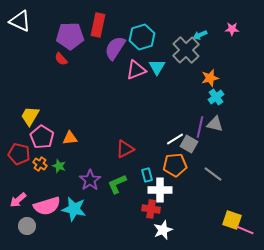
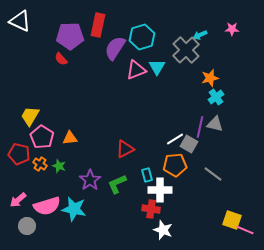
white star: rotated 30 degrees counterclockwise
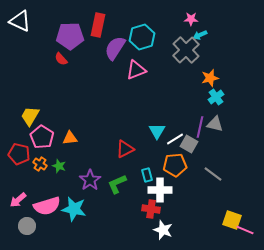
pink star: moved 41 px left, 10 px up
cyan triangle: moved 64 px down
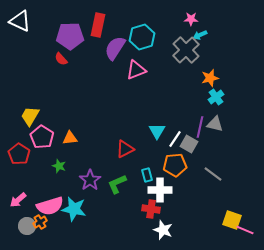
white line: rotated 24 degrees counterclockwise
red pentagon: rotated 20 degrees clockwise
orange cross: moved 58 px down; rotated 24 degrees clockwise
pink semicircle: moved 3 px right
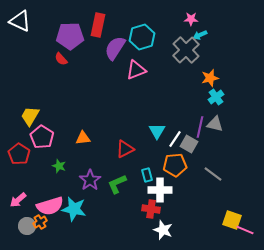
orange triangle: moved 13 px right
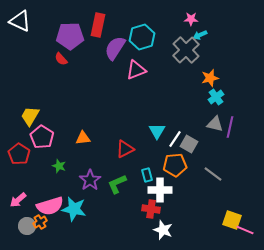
purple line: moved 30 px right
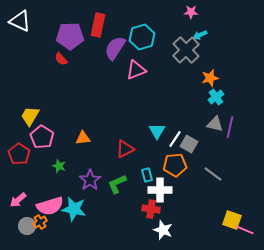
pink star: moved 7 px up
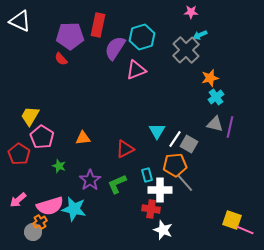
gray line: moved 28 px left, 9 px down; rotated 12 degrees clockwise
gray circle: moved 6 px right, 6 px down
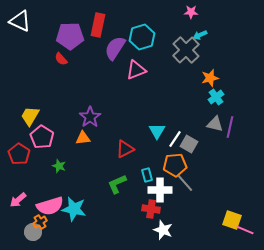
purple star: moved 63 px up
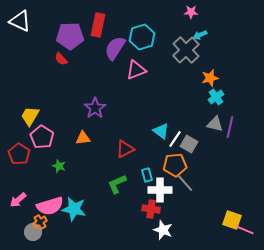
purple star: moved 5 px right, 9 px up
cyan triangle: moved 4 px right; rotated 24 degrees counterclockwise
